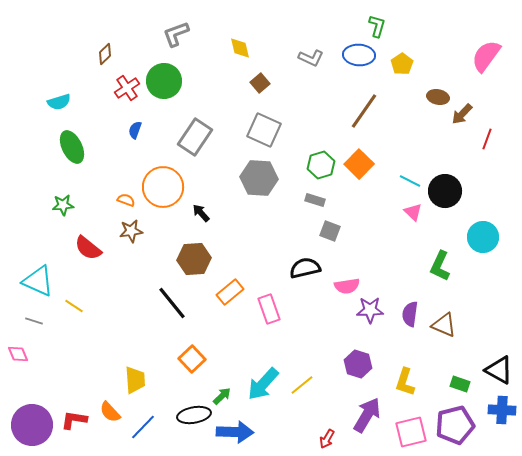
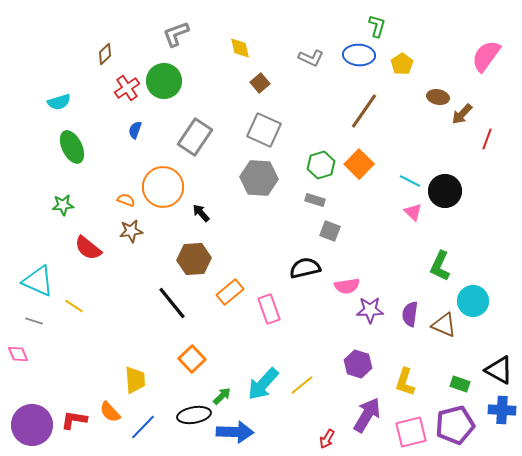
cyan circle at (483, 237): moved 10 px left, 64 px down
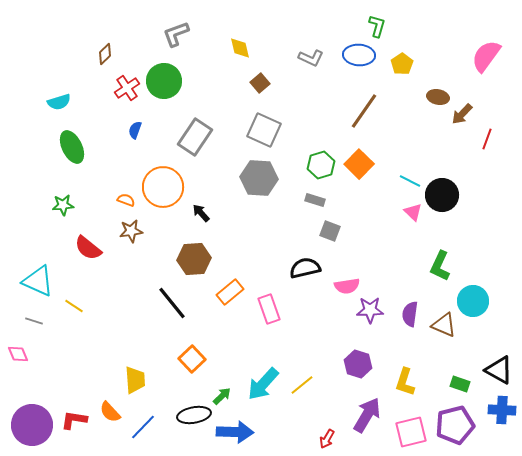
black circle at (445, 191): moved 3 px left, 4 px down
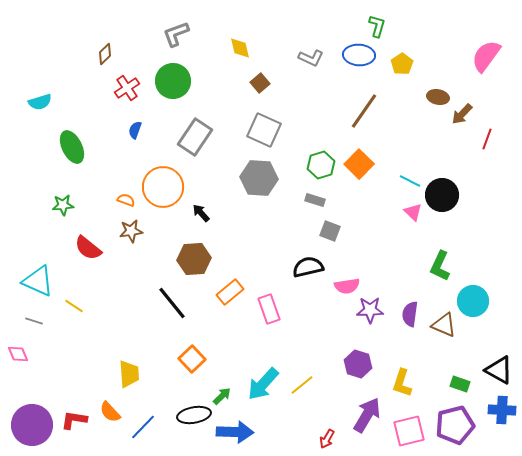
green circle at (164, 81): moved 9 px right
cyan semicircle at (59, 102): moved 19 px left
black semicircle at (305, 268): moved 3 px right, 1 px up
yellow trapezoid at (135, 380): moved 6 px left, 6 px up
yellow L-shape at (405, 382): moved 3 px left, 1 px down
pink square at (411, 432): moved 2 px left, 1 px up
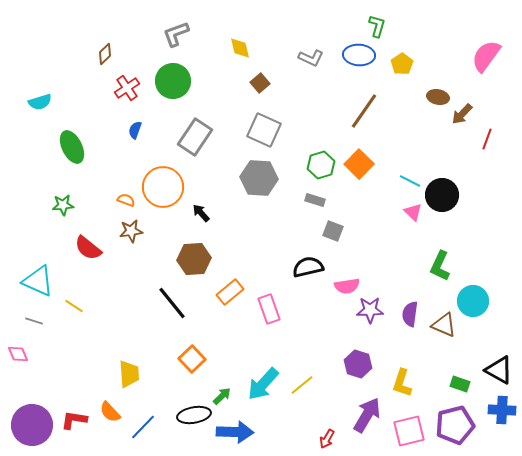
gray square at (330, 231): moved 3 px right
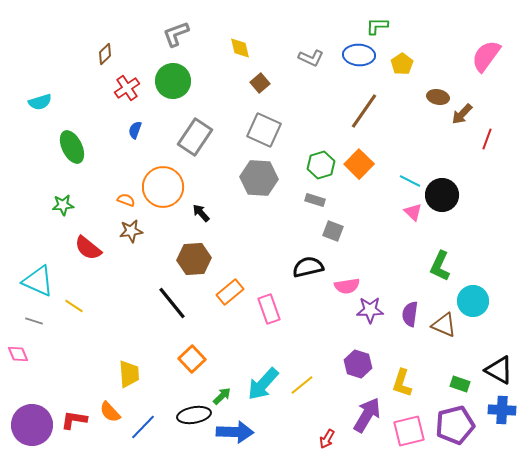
green L-shape at (377, 26): rotated 105 degrees counterclockwise
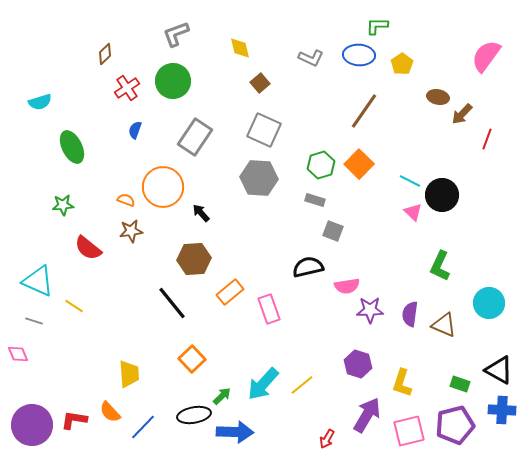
cyan circle at (473, 301): moved 16 px right, 2 px down
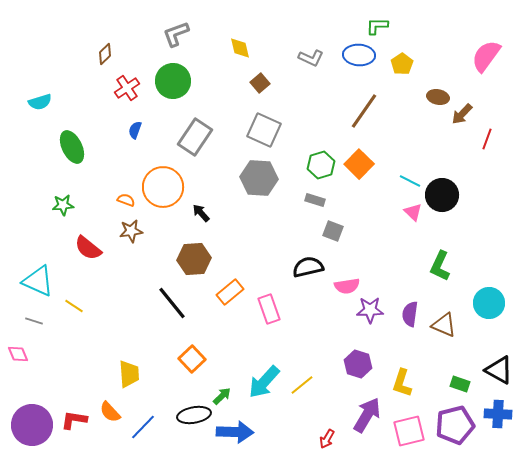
cyan arrow at (263, 384): moved 1 px right, 2 px up
blue cross at (502, 410): moved 4 px left, 4 px down
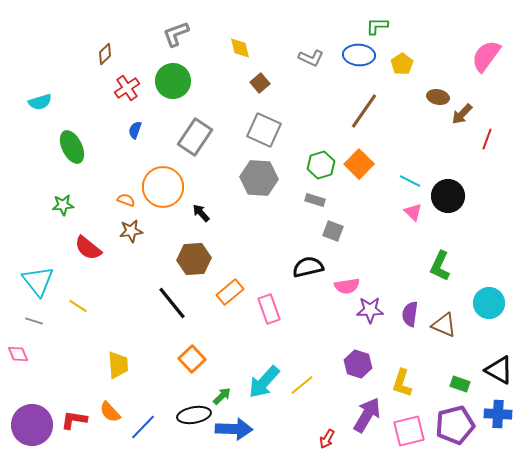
black circle at (442, 195): moved 6 px right, 1 px down
cyan triangle at (38, 281): rotated 28 degrees clockwise
yellow line at (74, 306): moved 4 px right
yellow trapezoid at (129, 374): moved 11 px left, 9 px up
blue arrow at (235, 432): moved 1 px left, 3 px up
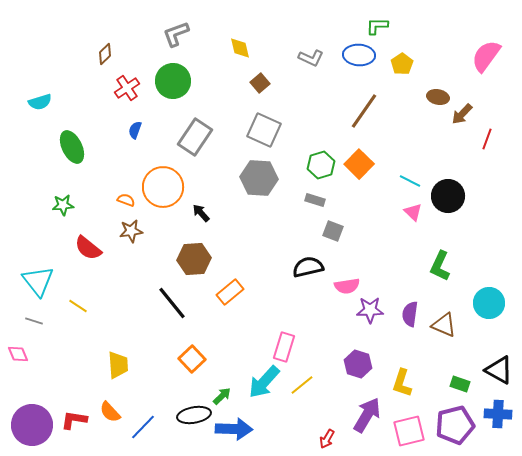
pink rectangle at (269, 309): moved 15 px right, 38 px down; rotated 36 degrees clockwise
